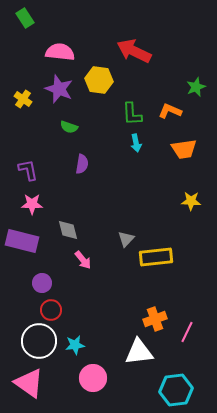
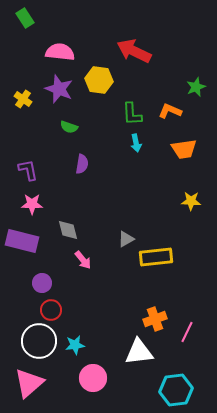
gray triangle: rotated 18 degrees clockwise
pink triangle: rotated 44 degrees clockwise
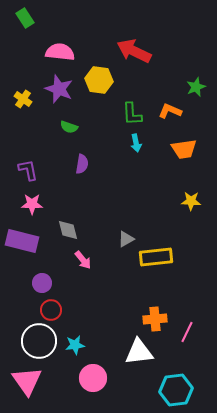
orange cross: rotated 15 degrees clockwise
pink triangle: moved 2 px left, 2 px up; rotated 24 degrees counterclockwise
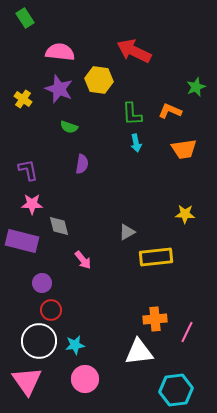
yellow star: moved 6 px left, 13 px down
gray diamond: moved 9 px left, 4 px up
gray triangle: moved 1 px right, 7 px up
pink circle: moved 8 px left, 1 px down
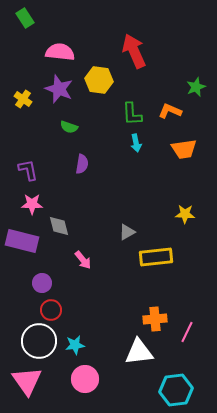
red arrow: rotated 40 degrees clockwise
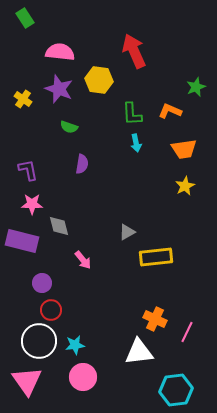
yellow star: moved 28 px up; rotated 30 degrees counterclockwise
orange cross: rotated 30 degrees clockwise
pink circle: moved 2 px left, 2 px up
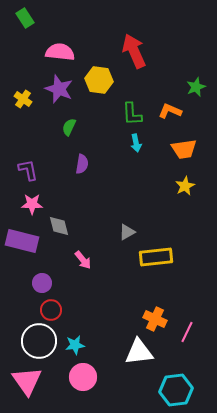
green semicircle: rotated 96 degrees clockwise
